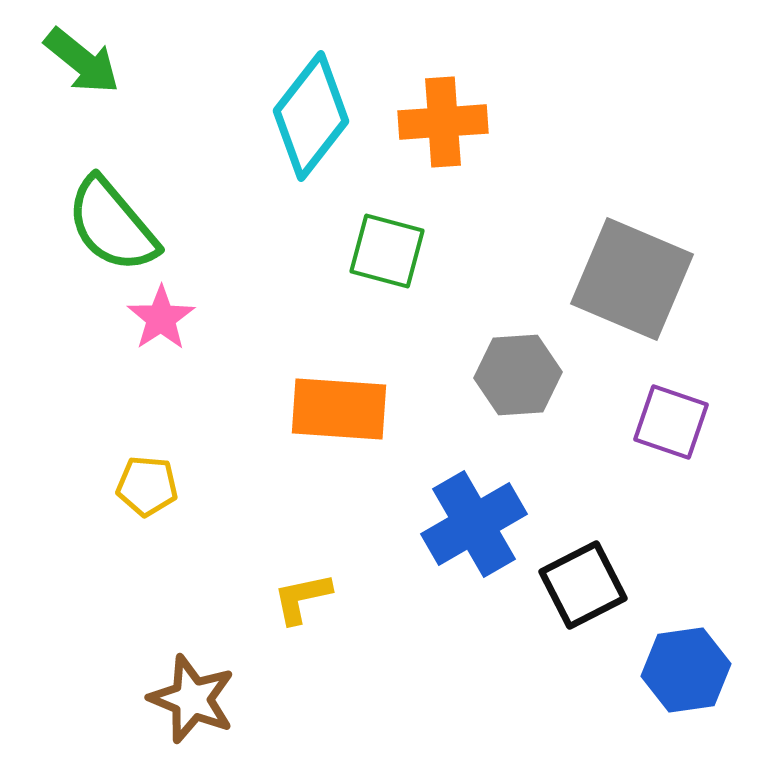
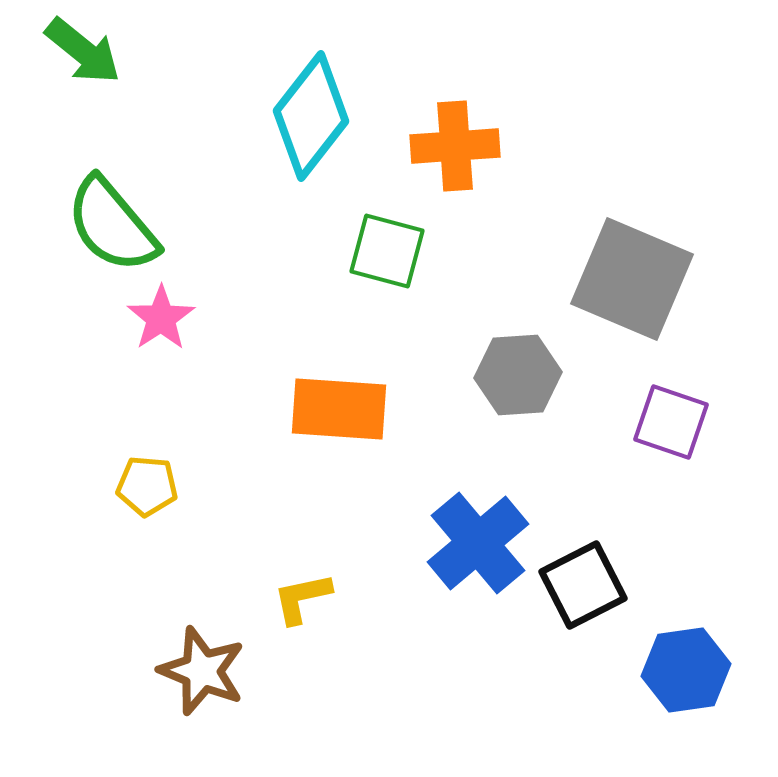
green arrow: moved 1 px right, 10 px up
orange cross: moved 12 px right, 24 px down
blue cross: moved 4 px right, 19 px down; rotated 10 degrees counterclockwise
brown star: moved 10 px right, 28 px up
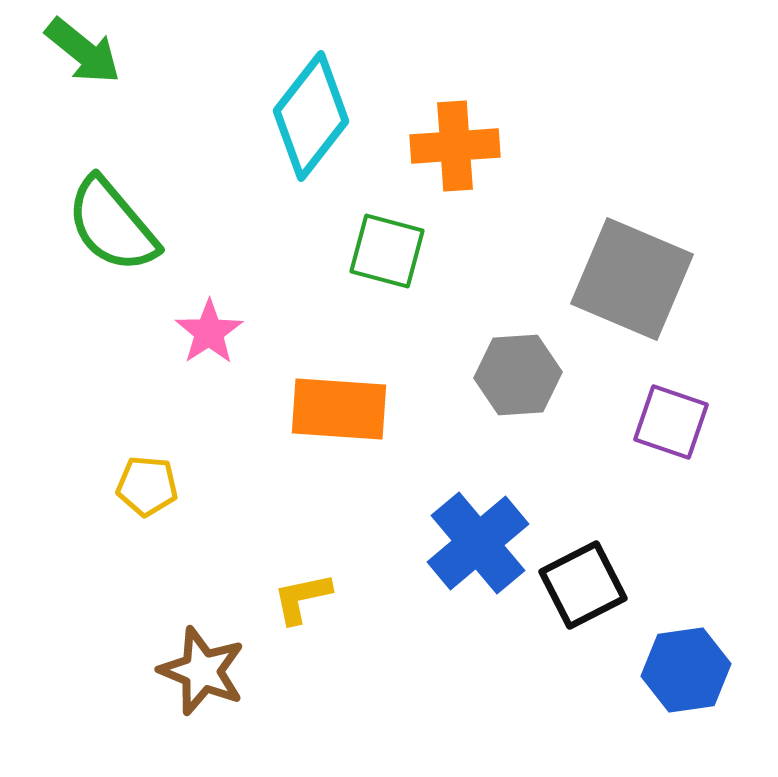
pink star: moved 48 px right, 14 px down
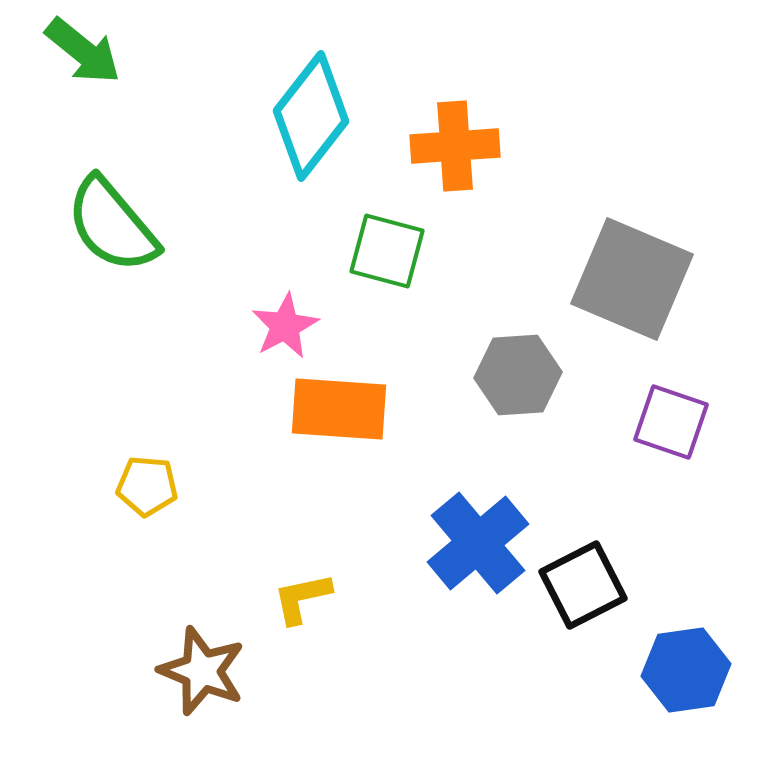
pink star: moved 76 px right, 6 px up; rotated 6 degrees clockwise
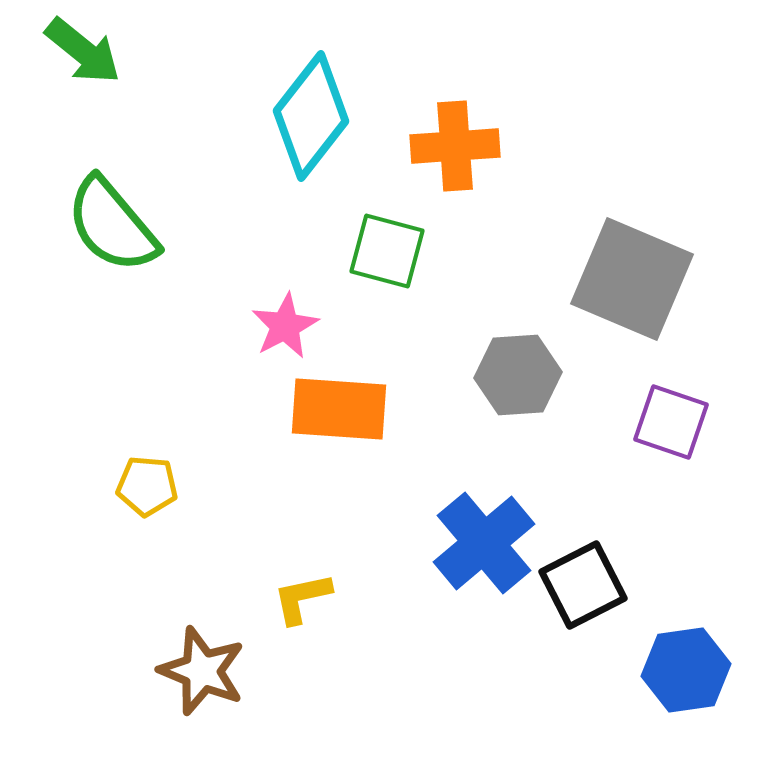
blue cross: moved 6 px right
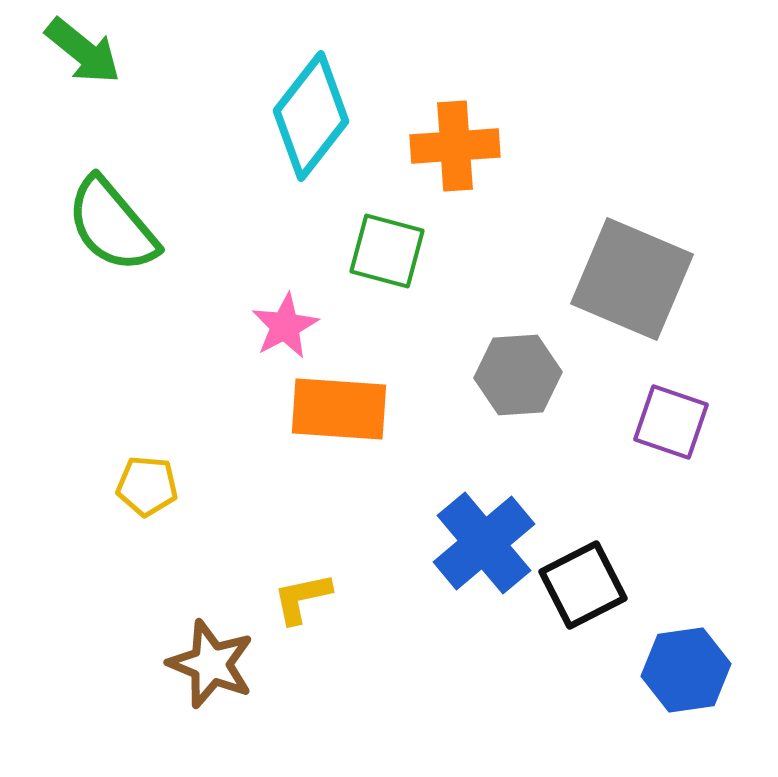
brown star: moved 9 px right, 7 px up
